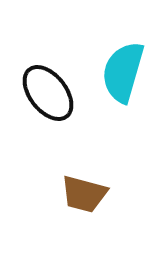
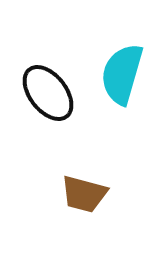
cyan semicircle: moved 1 px left, 2 px down
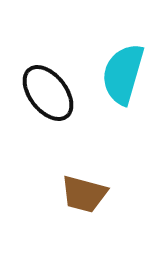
cyan semicircle: moved 1 px right
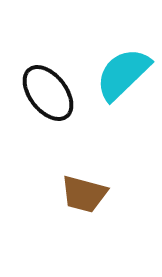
cyan semicircle: rotated 30 degrees clockwise
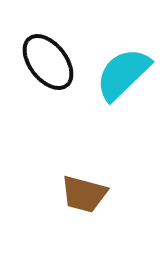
black ellipse: moved 31 px up
